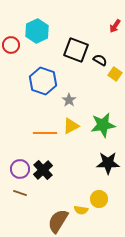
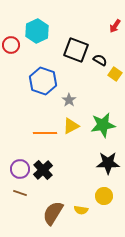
yellow circle: moved 5 px right, 3 px up
brown semicircle: moved 5 px left, 8 px up
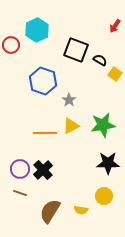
cyan hexagon: moved 1 px up
brown semicircle: moved 3 px left, 2 px up
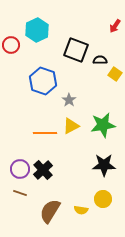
black semicircle: rotated 32 degrees counterclockwise
black star: moved 4 px left, 2 px down
yellow circle: moved 1 px left, 3 px down
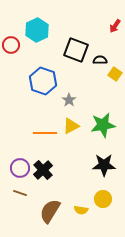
purple circle: moved 1 px up
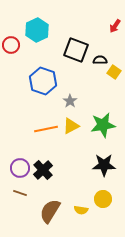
yellow square: moved 1 px left, 2 px up
gray star: moved 1 px right, 1 px down
orange line: moved 1 px right, 4 px up; rotated 10 degrees counterclockwise
